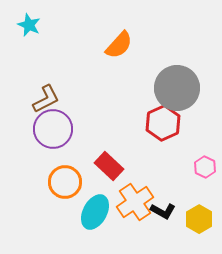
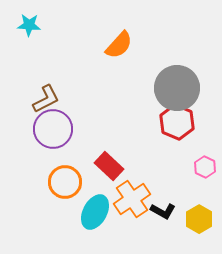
cyan star: rotated 20 degrees counterclockwise
red hexagon: moved 14 px right, 1 px up; rotated 12 degrees counterclockwise
orange cross: moved 3 px left, 3 px up
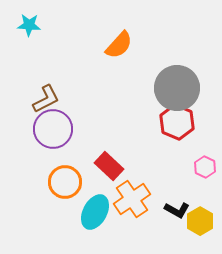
black L-shape: moved 14 px right, 1 px up
yellow hexagon: moved 1 px right, 2 px down
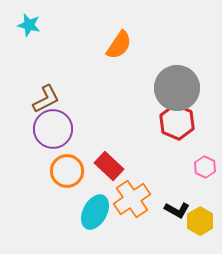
cyan star: rotated 10 degrees clockwise
orange semicircle: rotated 8 degrees counterclockwise
orange circle: moved 2 px right, 11 px up
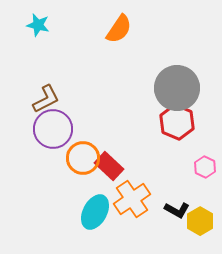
cyan star: moved 9 px right
orange semicircle: moved 16 px up
orange circle: moved 16 px right, 13 px up
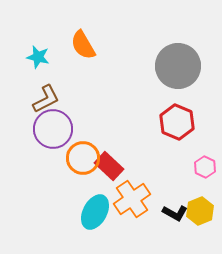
cyan star: moved 32 px down
orange semicircle: moved 36 px left, 16 px down; rotated 116 degrees clockwise
gray circle: moved 1 px right, 22 px up
black L-shape: moved 2 px left, 3 px down
yellow hexagon: moved 10 px up; rotated 8 degrees clockwise
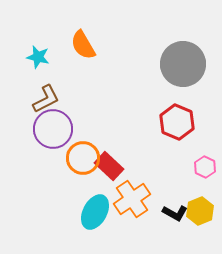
gray circle: moved 5 px right, 2 px up
